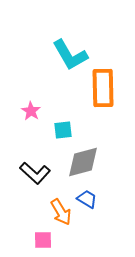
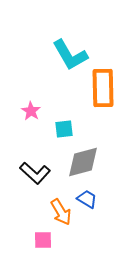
cyan square: moved 1 px right, 1 px up
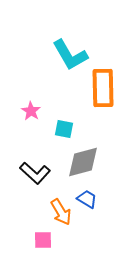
cyan square: rotated 18 degrees clockwise
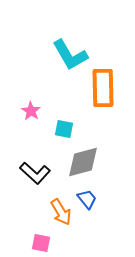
blue trapezoid: rotated 20 degrees clockwise
pink square: moved 2 px left, 3 px down; rotated 12 degrees clockwise
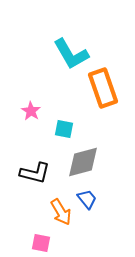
cyan L-shape: moved 1 px right, 1 px up
orange rectangle: rotated 18 degrees counterclockwise
black L-shape: rotated 28 degrees counterclockwise
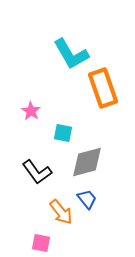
cyan square: moved 1 px left, 4 px down
gray diamond: moved 4 px right
black L-shape: moved 2 px right, 1 px up; rotated 40 degrees clockwise
orange arrow: rotated 8 degrees counterclockwise
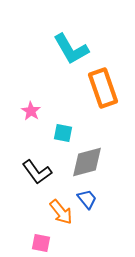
cyan L-shape: moved 5 px up
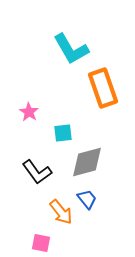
pink star: moved 2 px left, 1 px down
cyan square: rotated 18 degrees counterclockwise
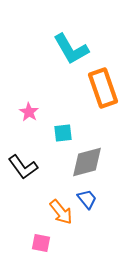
black L-shape: moved 14 px left, 5 px up
